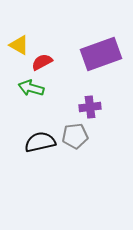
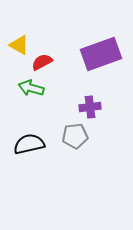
black semicircle: moved 11 px left, 2 px down
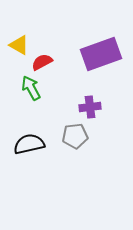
green arrow: rotated 45 degrees clockwise
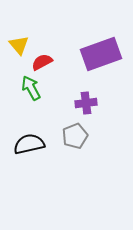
yellow triangle: rotated 20 degrees clockwise
purple cross: moved 4 px left, 4 px up
gray pentagon: rotated 15 degrees counterclockwise
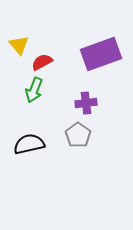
green arrow: moved 3 px right, 2 px down; rotated 130 degrees counterclockwise
gray pentagon: moved 3 px right, 1 px up; rotated 15 degrees counterclockwise
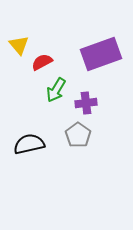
green arrow: moved 22 px right; rotated 10 degrees clockwise
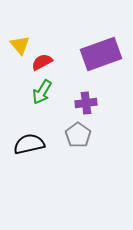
yellow triangle: moved 1 px right
green arrow: moved 14 px left, 2 px down
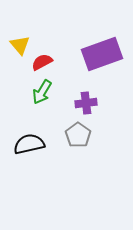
purple rectangle: moved 1 px right
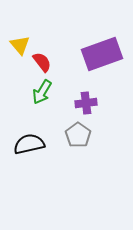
red semicircle: rotated 80 degrees clockwise
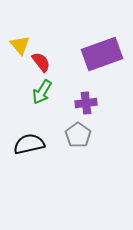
red semicircle: moved 1 px left
